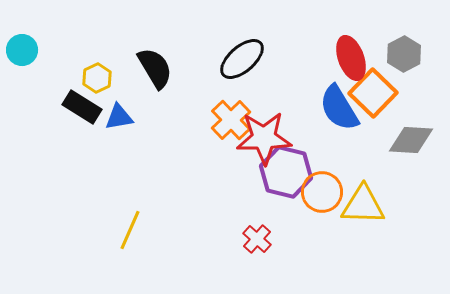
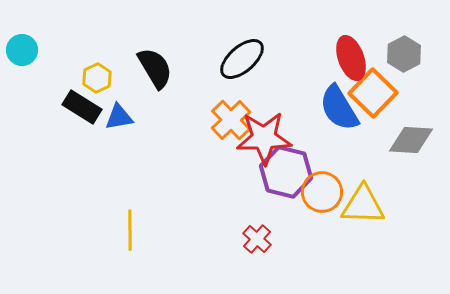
yellow line: rotated 24 degrees counterclockwise
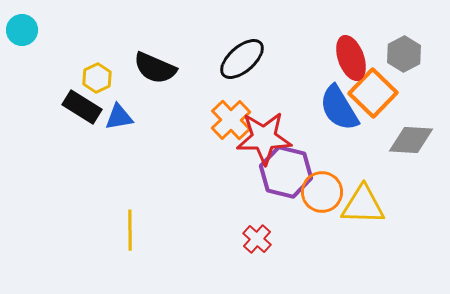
cyan circle: moved 20 px up
black semicircle: rotated 144 degrees clockwise
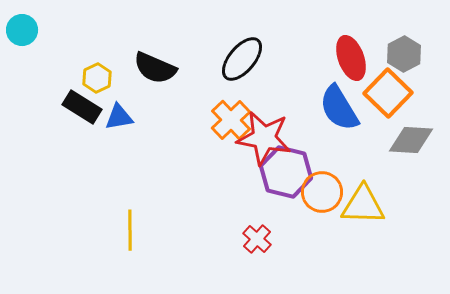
black ellipse: rotated 9 degrees counterclockwise
orange square: moved 15 px right
red star: rotated 12 degrees clockwise
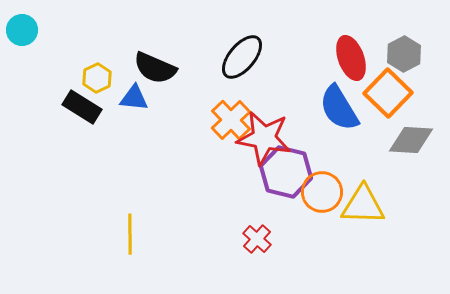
black ellipse: moved 2 px up
blue triangle: moved 15 px right, 19 px up; rotated 16 degrees clockwise
yellow line: moved 4 px down
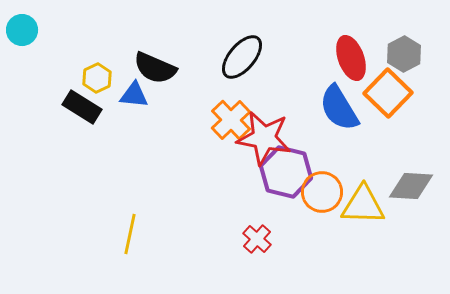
blue triangle: moved 3 px up
gray diamond: moved 46 px down
yellow line: rotated 12 degrees clockwise
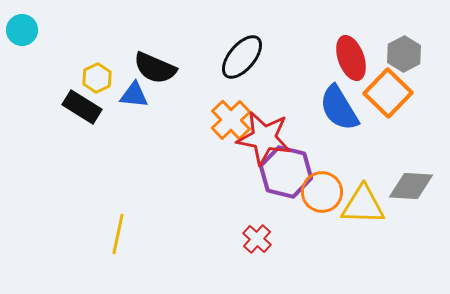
yellow line: moved 12 px left
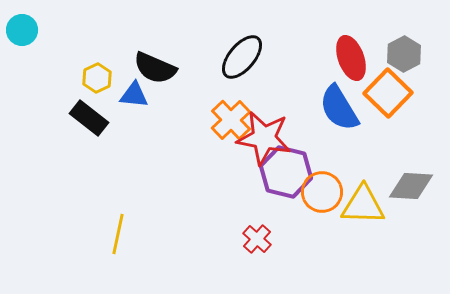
black rectangle: moved 7 px right, 11 px down; rotated 6 degrees clockwise
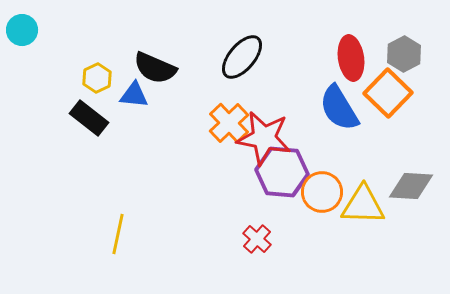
red ellipse: rotated 12 degrees clockwise
orange cross: moved 2 px left, 3 px down
purple hexagon: moved 4 px left; rotated 9 degrees counterclockwise
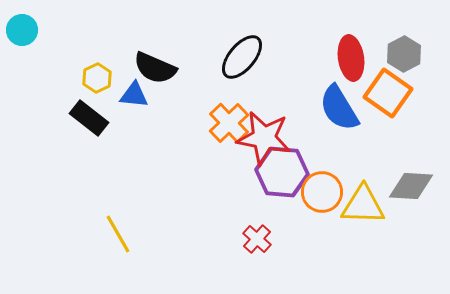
orange square: rotated 9 degrees counterclockwise
yellow line: rotated 42 degrees counterclockwise
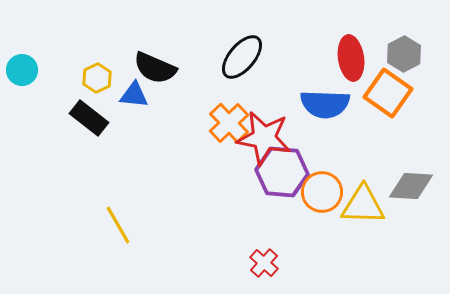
cyan circle: moved 40 px down
blue semicircle: moved 14 px left, 4 px up; rotated 57 degrees counterclockwise
yellow line: moved 9 px up
red cross: moved 7 px right, 24 px down
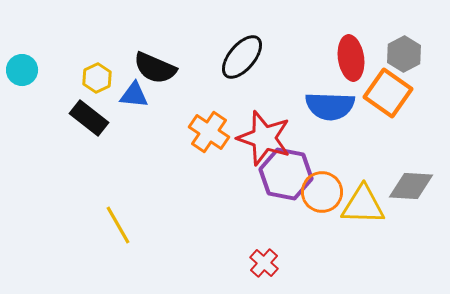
blue semicircle: moved 5 px right, 2 px down
orange cross: moved 20 px left, 9 px down; rotated 12 degrees counterclockwise
red star: rotated 8 degrees clockwise
purple hexagon: moved 4 px right, 2 px down; rotated 6 degrees clockwise
